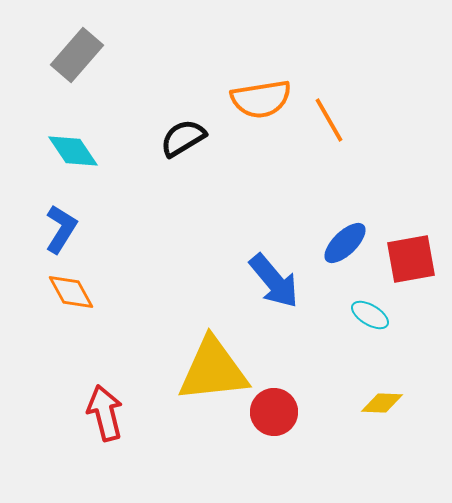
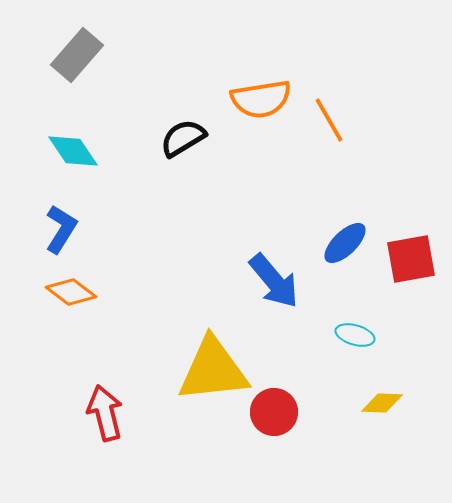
orange diamond: rotated 24 degrees counterclockwise
cyan ellipse: moved 15 px left, 20 px down; rotated 15 degrees counterclockwise
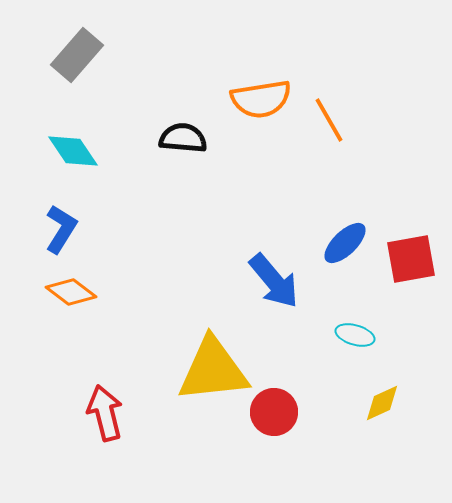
black semicircle: rotated 36 degrees clockwise
yellow diamond: rotated 27 degrees counterclockwise
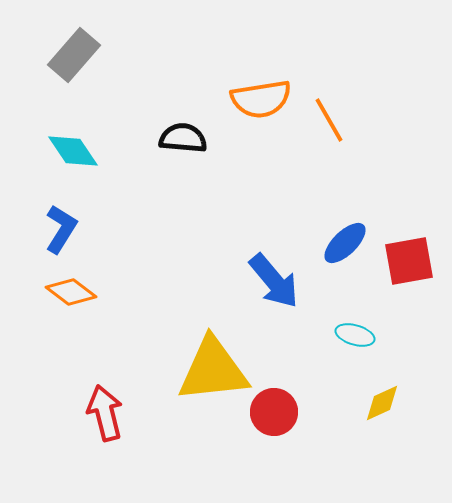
gray rectangle: moved 3 px left
red square: moved 2 px left, 2 px down
